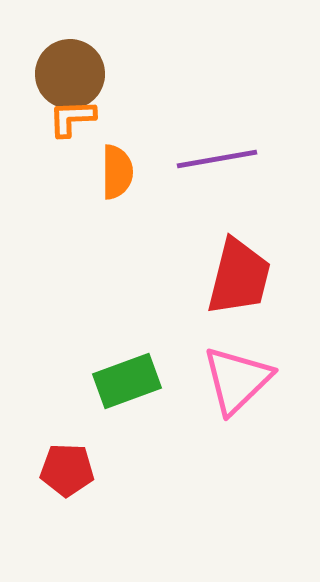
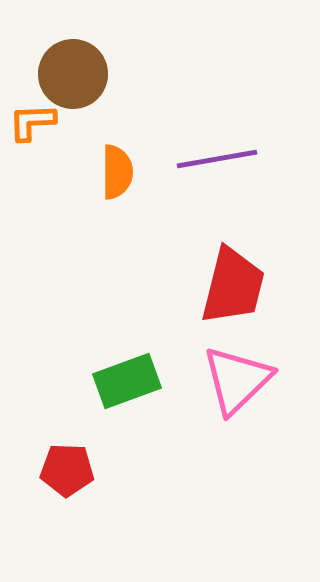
brown circle: moved 3 px right
orange L-shape: moved 40 px left, 4 px down
red trapezoid: moved 6 px left, 9 px down
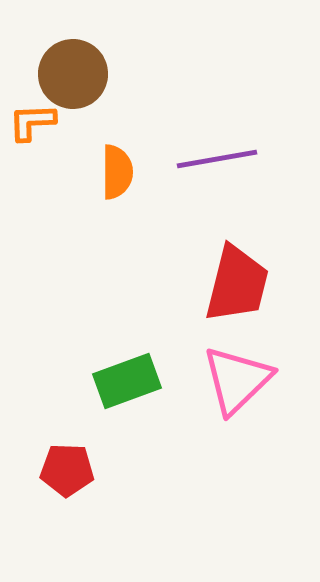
red trapezoid: moved 4 px right, 2 px up
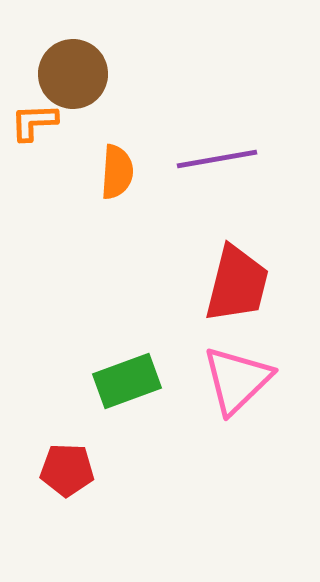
orange L-shape: moved 2 px right
orange semicircle: rotated 4 degrees clockwise
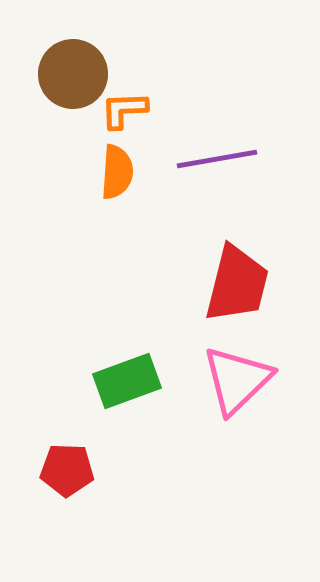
orange L-shape: moved 90 px right, 12 px up
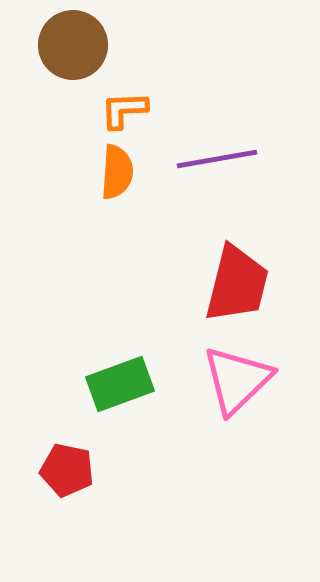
brown circle: moved 29 px up
green rectangle: moved 7 px left, 3 px down
red pentagon: rotated 10 degrees clockwise
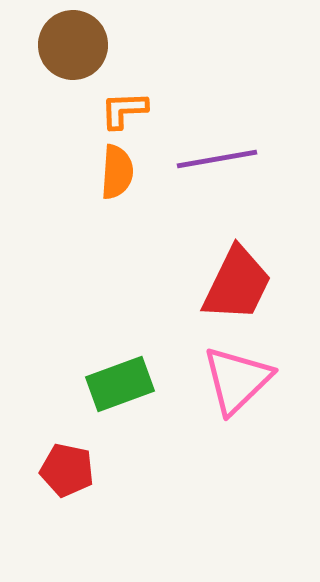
red trapezoid: rotated 12 degrees clockwise
